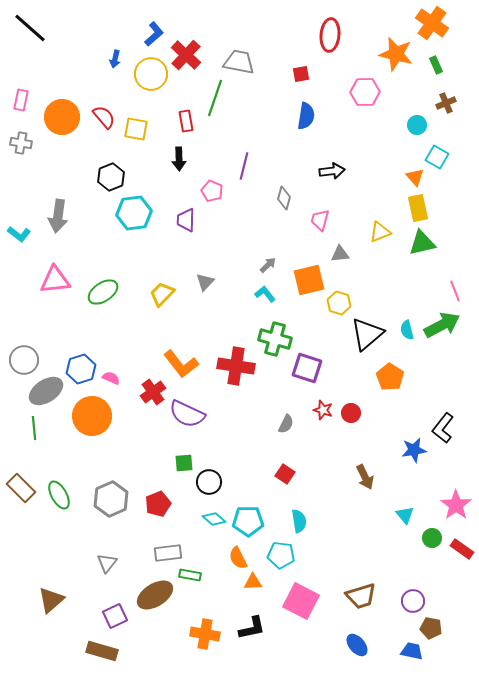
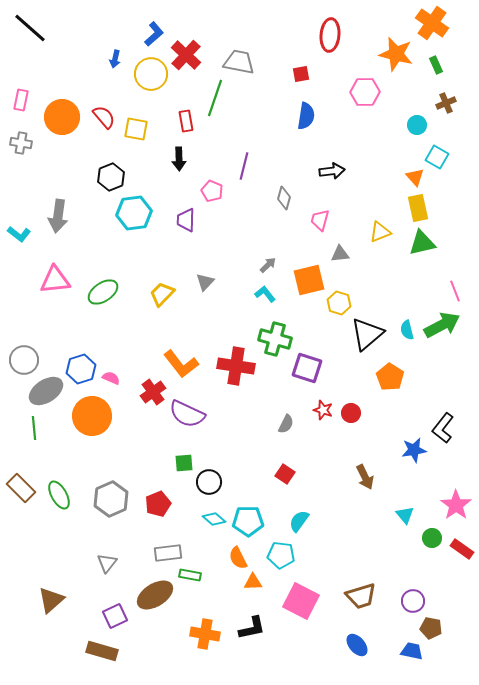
cyan semicircle at (299, 521): rotated 135 degrees counterclockwise
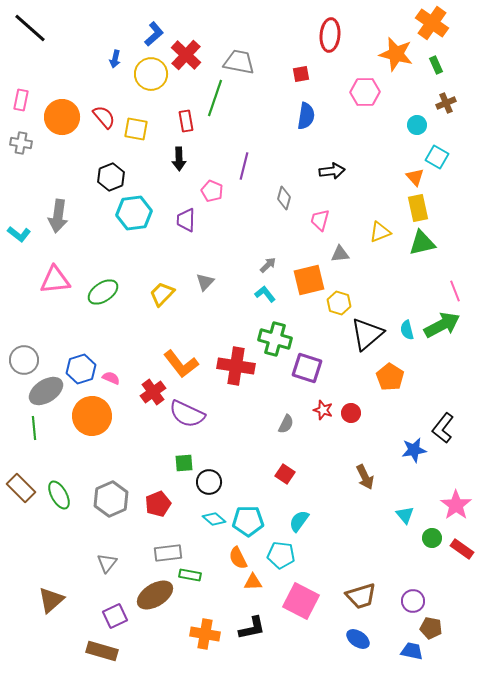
blue ellipse at (357, 645): moved 1 px right, 6 px up; rotated 15 degrees counterclockwise
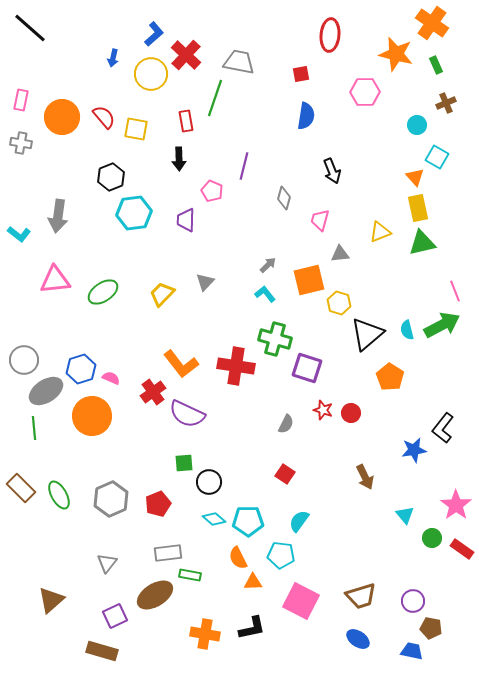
blue arrow at (115, 59): moved 2 px left, 1 px up
black arrow at (332, 171): rotated 75 degrees clockwise
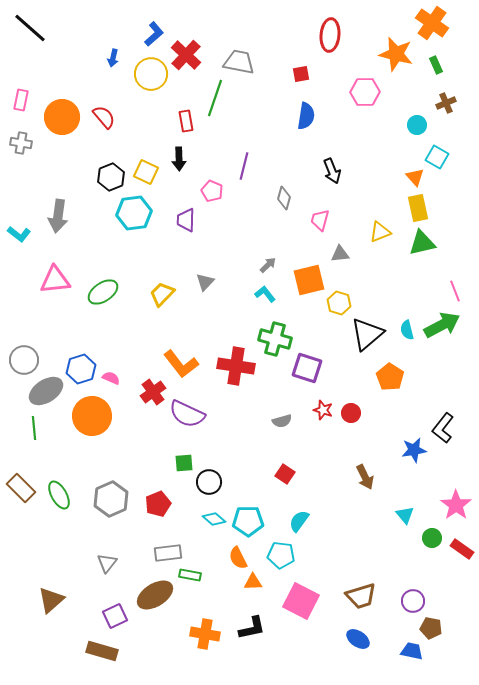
yellow square at (136, 129): moved 10 px right, 43 px down; rotated 15 degrees clockwise
gray semicircle at (286, 424): moved 4 px left, 3 px up; rotated 48 degrees clockwise
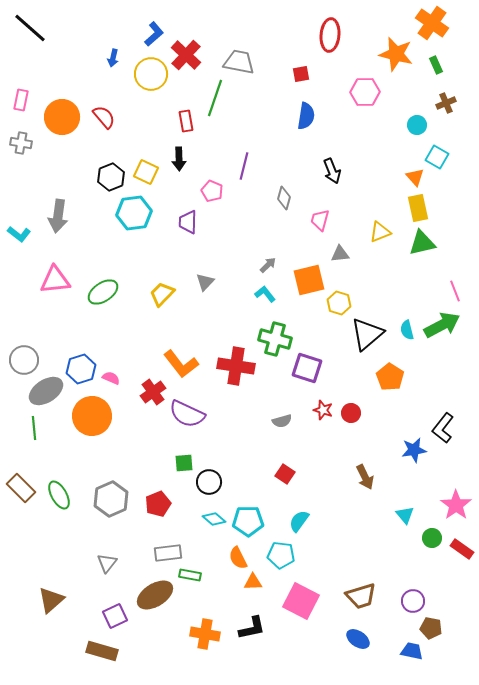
purple trapezoid at (186, 220): moved 2 px right, 2 px down
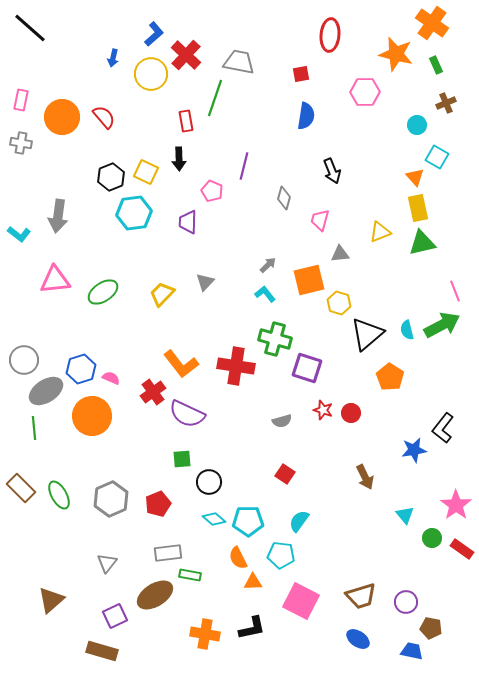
green square at (184, 463): moved 2 px left, 4 px up
purple circle at (413, 601): moved 7 px left, 1 px down
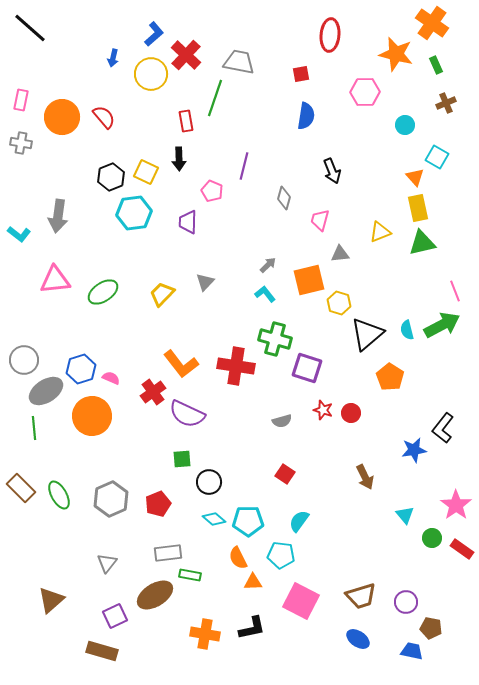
cyan circle at (417, 125): moved 12 px left
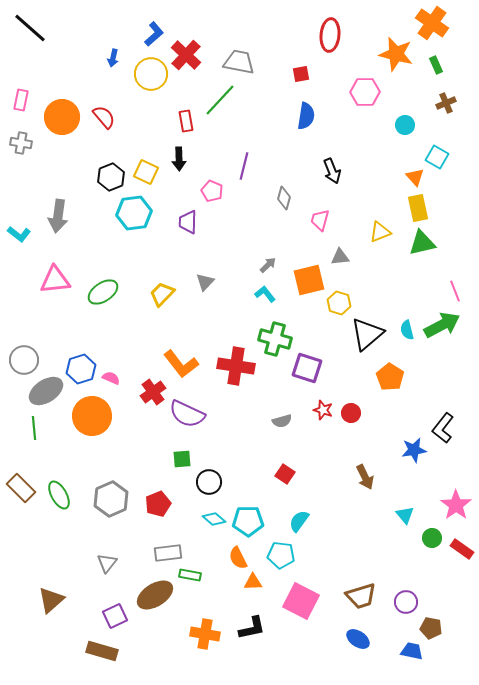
green line at (215, 98): moved 5 px right, 2 px down; rotated 24 degrees clockwise
gray triangle at (340, 254): moved 3 px down
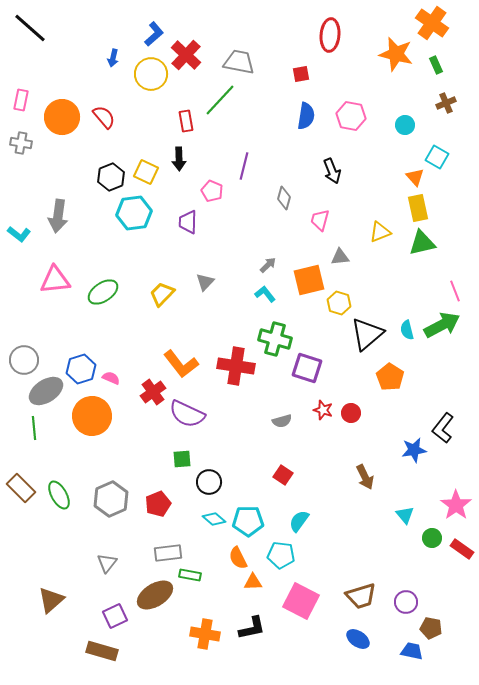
pink hexagon at (365, 92): moved 14 px left, 24 px down; rotated 12 degrees clockwise
red square at (285, 474): moved 2 px left, 1 px down
